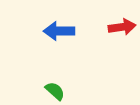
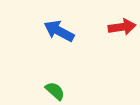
blue arrow: rotated 28 degrees clockwise
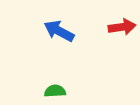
green semicircle: rotated 45 degrees counterclockwise
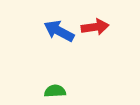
red arrow: moved 27 px left
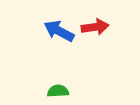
green semicircle: moved 3 px right
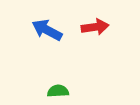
blue arrow: moved 12 px left, 1 px up
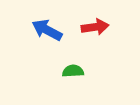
green semicircle: moved 15 px right, 20 px up
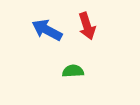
red arrow: moved 8 px left, 1 px up; rotated 80 degrees clockwise
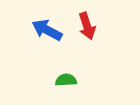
green semicircle: moved 7 px left, 9 px down
